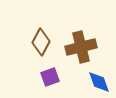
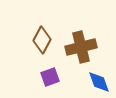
brown diamond: moved 1 px right, 2 px up
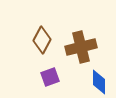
blue diamond: rotated 20 degrees clockwise
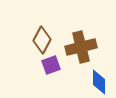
purple square: moved 1 px right, 12 px up
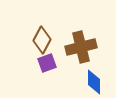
purple square: moved 4 px left, 2 px up
blue diamond: moved 5 px left
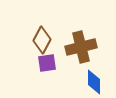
purple square: rotated 12 degrees clockwise
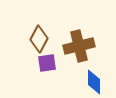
brown diamond: moved 3 px left, 1 px up
brown cross: moved 2 px left, 1 px up
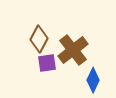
brown cross: moved 6 px left, 4 px down; rotated 24 degrees counterclockwise
blue diamond: moved 1 px left, 2 px up; rotated 25 degrees clockwise
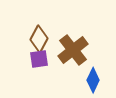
purple square: moved 8 px left, 4 px up
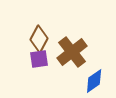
brown cross: moved 1 px left, 2 px down
blue diamond: moved 1 px right, 1 px down; rotated 30 degrees clockwise
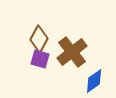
purple square: moved 1 px right; rotated 24 degrees clockwise
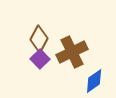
brown cross: rotated 12 degrees clockwise
purple square: rotated 30 degrees clockwise
